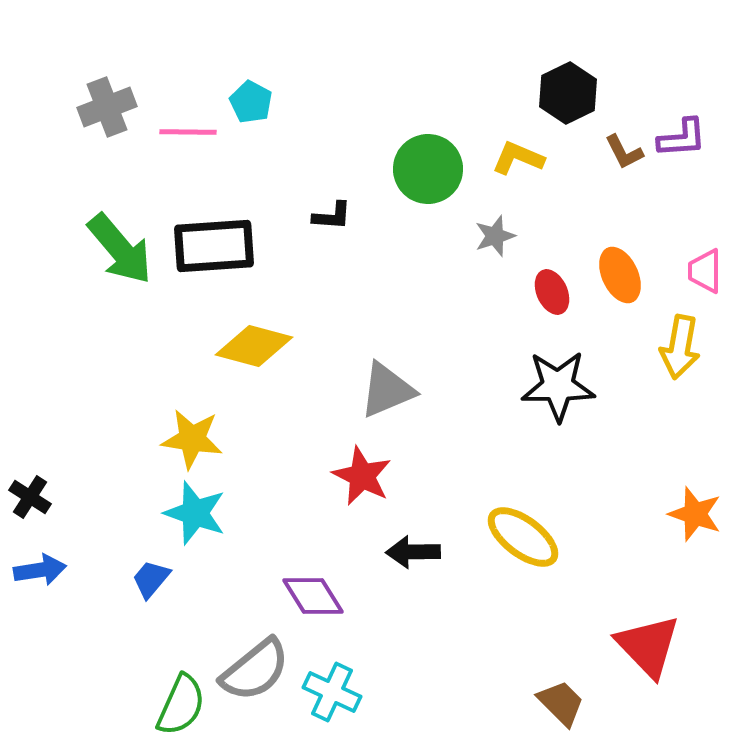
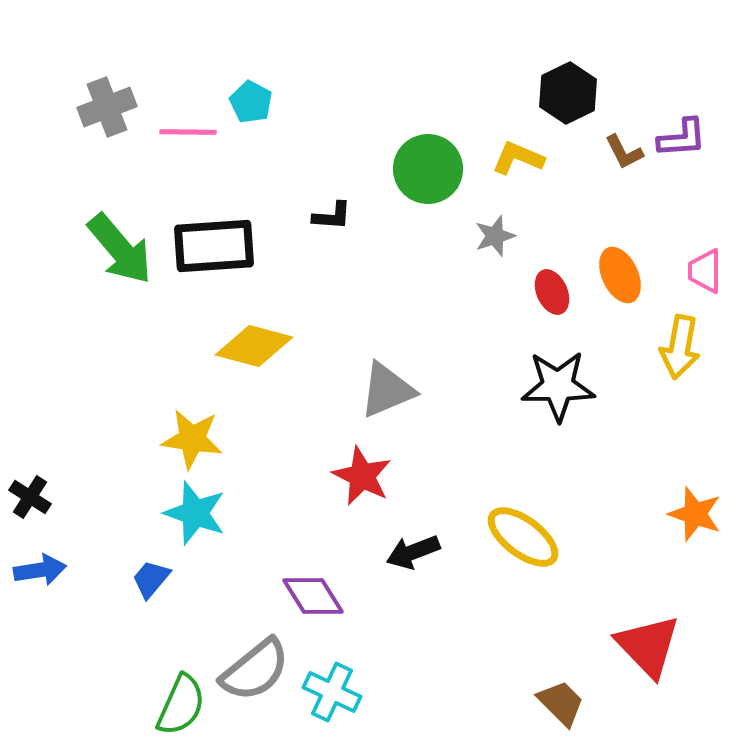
black arrow: rotated 20 degrees counterclockwise
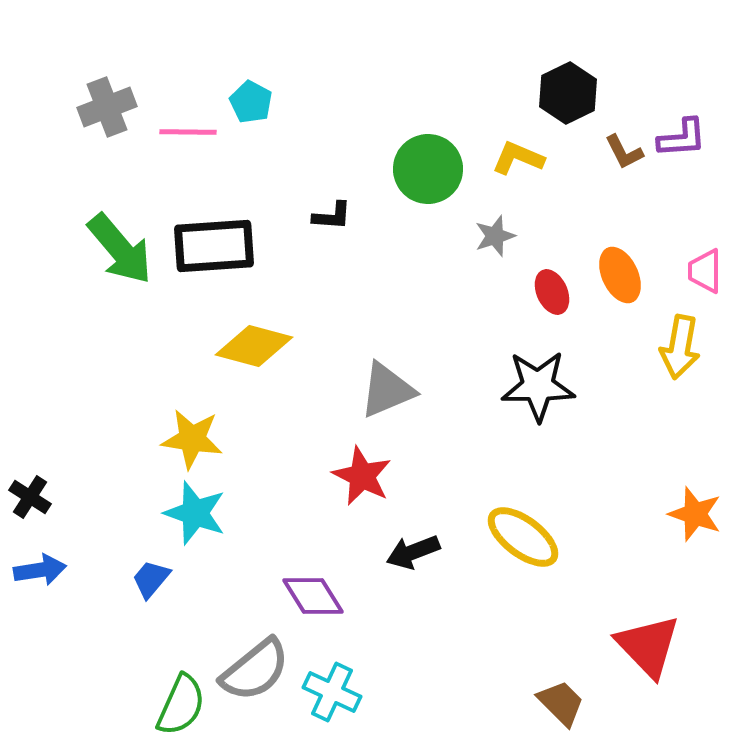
black star: moved 20 px left
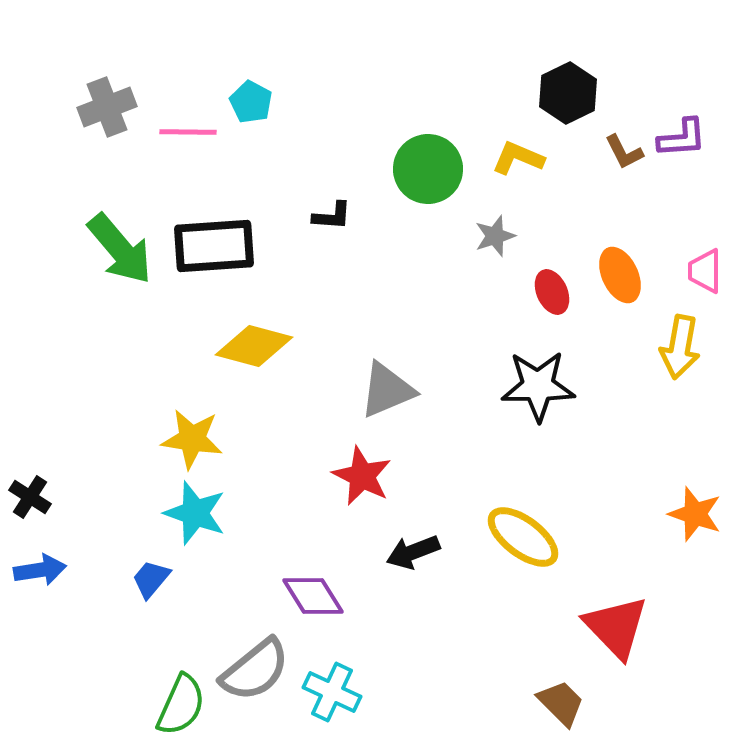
red triangle: moved 32 px left, 19 px up
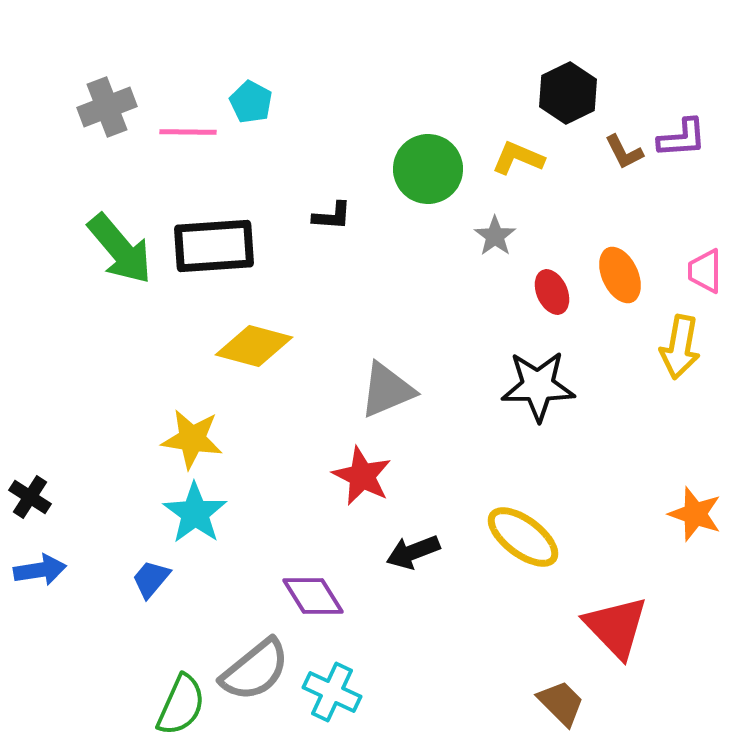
gray star: rotated 18 degrees counterclockwise
cyan star: rotated 16 degrees clockwise
